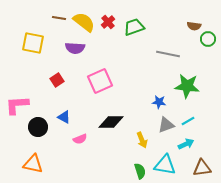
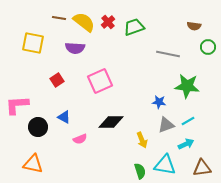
green circle: moved 8 px down
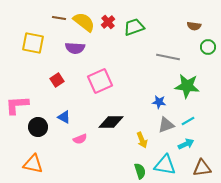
gray line: moved 3 px down
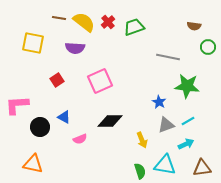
blue star: rotated 24 degrees clockwise
black diamond: moved 1 px left, 1 px up
black circle: moved 2 px right
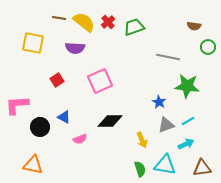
orange triangle: moved 1 px down
green semicircle: moved 2 px up
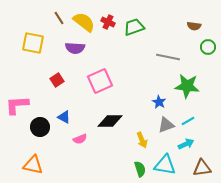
brown line: rotated 48 degrees clockwise
red cross: rotated 24 degrees counterclockwise
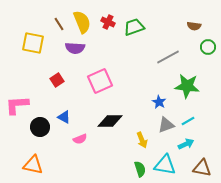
brown line: moved 6 px down
yellow semicircle: moved 2 px left; rotated 30 degrees clockwise
gray line: rotated 40 degrees counterclockwise
brown triangle: rotated 18 degrees clockwise
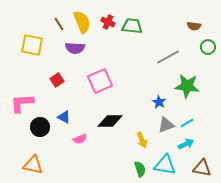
green trapezoid: moved 2 px left, 1 px up; rotated 25 degrees clockwise
yellow square: moved 1 px left, 2 px down
pink L-shape: moved 5 px right, 2 px up
cyan line: moved 1 px left, 2 px down
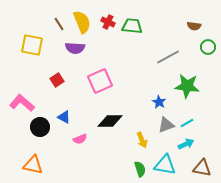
pink L-shape: rotated 45 degrees clockwise
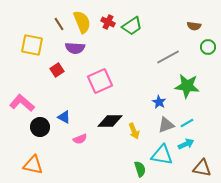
green trapezoid: rotated 140 degrees clockwise
red square: moved 10 px up
yellow arrow: moved 8 px left, 9 px up
cyan triangle: moved 3 px left, 10 px up
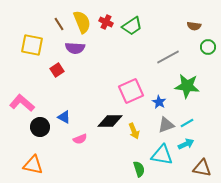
red cross: moved 2 px left
pink square: moved 31 px right, 10 px down
green semicircle: moved 1 px left
